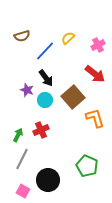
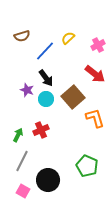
cyan circle: moved 1 px right, 1 px up
gray line: moved 2 px down
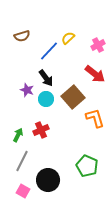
blue line: moved 4 px right
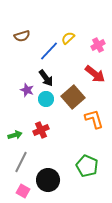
orange L-shape: moved 1 px left, 1 px down
green arrow: moved 3 px left; rotated 48 degrees clockwise
gray line: moved 1 px left, 1 px down
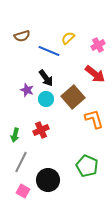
blue line: rotated 70 degrees clockwise
green arrow: rotated 120 degrees clockwise
